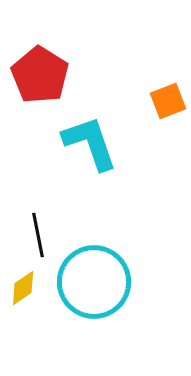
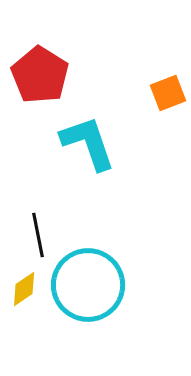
orange square: moved 8 px up
cyan L-shape: moved 2 px left
cyan circle: moved 6 px left, 3 px down
yellow diamond: moved 1 px right, 1 px down
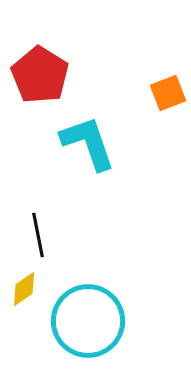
cyan circle: moved 36 px down
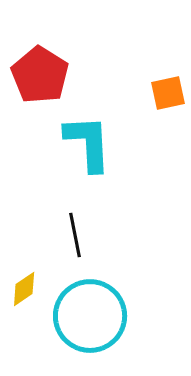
orange square: rotated 9 degrees clockwise
cyan L-shape: rotated 16 degrees clockwise
black line: moved 37 px right
cyan circle: moved 2 px right, 5 px up
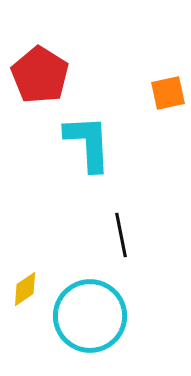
black line: moved 46 px right
yellow diamond: moved 1 px right
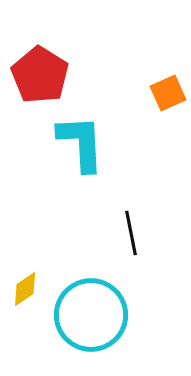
orange square: rotated 12 degrees counterclockwise
cyan L-shape: moved 7 px left
black line: moved 10 px right, 2 px up
cyan circle: moved 1 px right, 1 px up
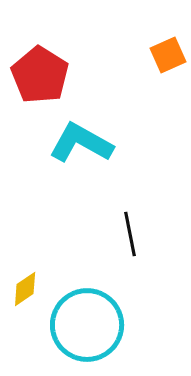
orange square: moved 38 px up
cyan L-shape: rotated 58 degrees counterclockwise
black line: moved 1 px left, 1 px down
cyan circle: moved 4 px left, 10 px down
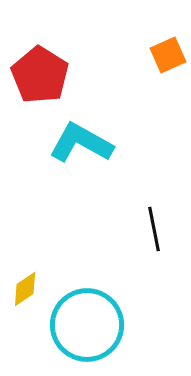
black line: moved 24 px right, 5 px up
